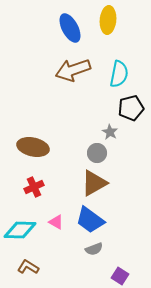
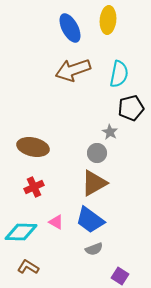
cyan diamond: moved 1 px right, 2 px down
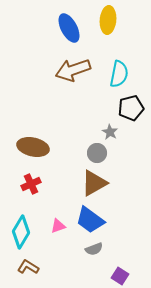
blue ellipse: moved 1 px left
red cross: moved 3 px left, 3 px up
pink triangle: moved 2 px right, 4 px down; rotated 49 degrees counterclockwise
cyan diamond: rotated 60 degrees counterclockwise
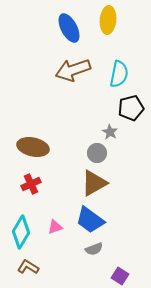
pink triangle: moved 3 px left, 1 px down
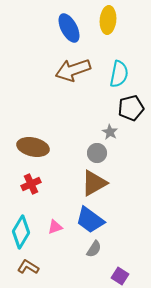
gray semicircle: rotated 36 degrees counterclockwise
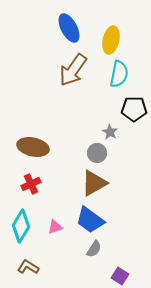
yellow ellipse: moved 3 px right, 20 px down; rotated 8 degrees clockwise
brown arrow: rotated 36 degrees counterclockwise
black pentagon: moved 3 px right, 1 px down; rotated 15 degrees clockwise
cyan diamond: moved 6 px up
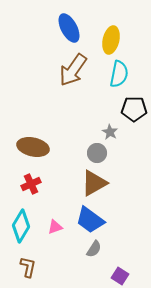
brown L-shape: rotated 70 degrees clockwise
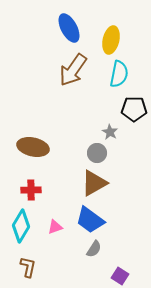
red cross: moved 6 px down; rotated 24 degrees clockwise
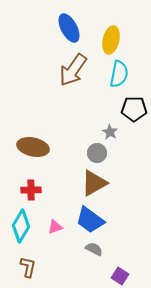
gray semicircle: rotated 96 degrees counterclockwise
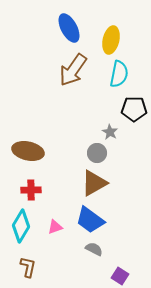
brown ellipse: moved 5 px left, 4 px down
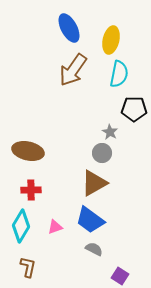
gray circle: moved 5 px right
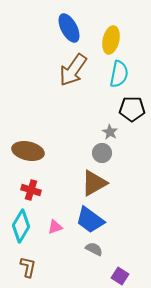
black pentagon: moved 2 px left
red cross: rotated 18 degrees clockwise
